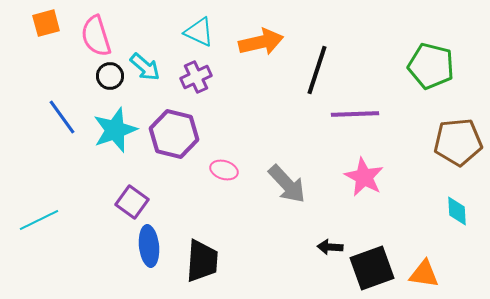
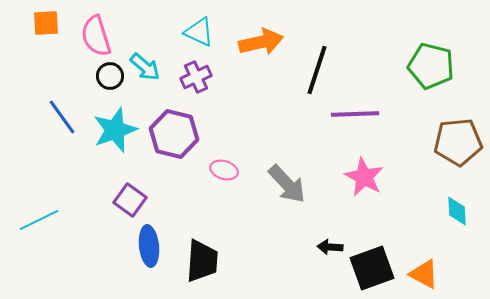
orange square: rotated 12 degrees clockwise
purple square: moved 2 px left, 2 px up
orange triangle: rotated 20 degrees clockwise
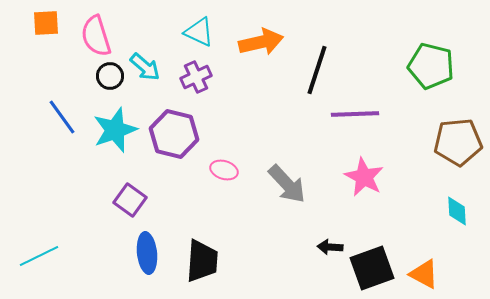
cyan line: moved 36 px down
blue ellipse: moved 2 px left, 7 px down
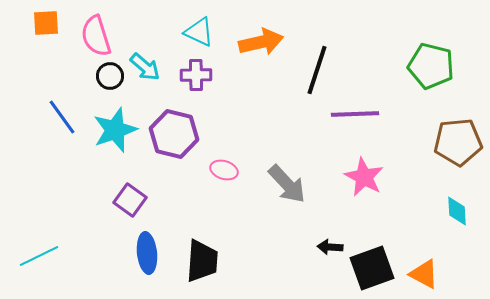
purple cross: moved 2 px up; rotated 24 degrees clockwise
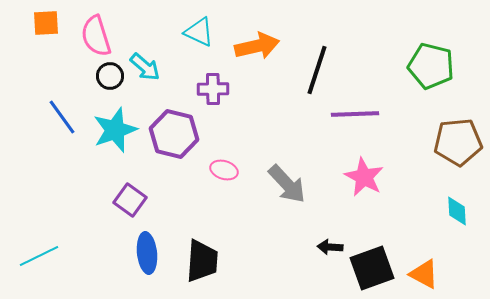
orange arrow: moved 4 px left, 4 px down
purple cross: moved 17 px right, 14 px down
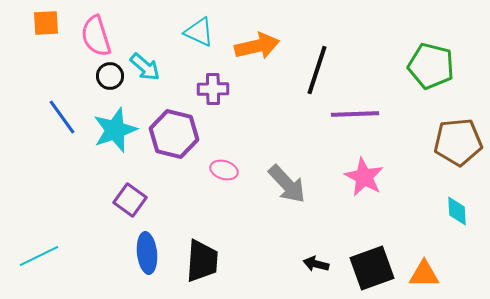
black arrow: moved 14 px left, 17 px down; rotated 10 degrees clockwise
orange triangle: rotated 28 degrees counterclockwise
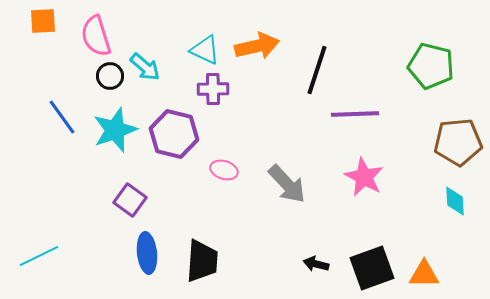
orange square: moved 3 px left, 2 px up
cyan triangle: moved 6 px right, 18 px down
cyan diamond: moved 2 px left, 10 px up
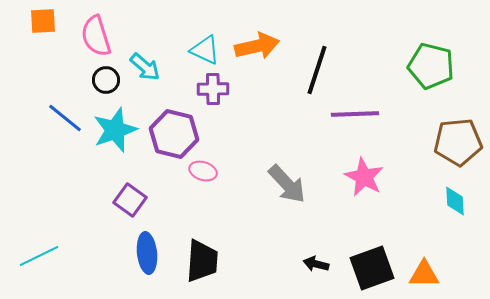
black circle: moved 4 px left, 4 px down
blue line: moved 3 px right, 1 px down; rotated 15 degrees counterclockwise
pink ellipse: moved 21 px left, 1 px down
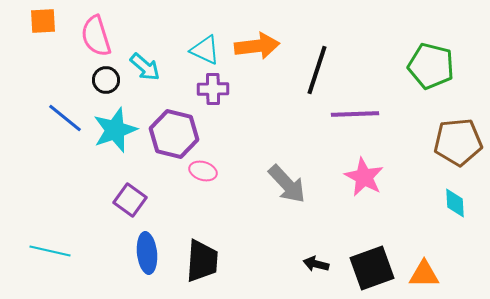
orange arrow: rotated 6 degrees clockwise
cyan diamond: moved 2 px down
cyan line: moved 11 px right, 5 px up; rotated 39 degrees clockwise
